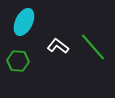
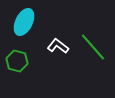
green hexagon: moved 1 px left; rotated 10 degrees clockwise
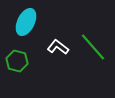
cyan ellipse: moved 2 px right
white L-shape: moved 1 px down
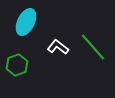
green hexagon: moved 4 px down; rotated 25 degrees clockwise
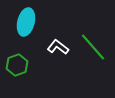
cyan ellipse: rotated 12 degrees counterclockwise
